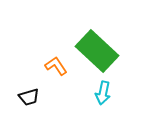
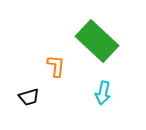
green rectangle: moved 10 px up
orange L-shape: rotated 40 degrees clockwise
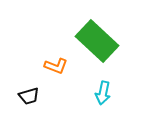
orange L-shape: rotated 105 degrees clockwise
black trapezoid: moved 1 px up
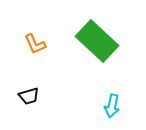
orange L-shape: moved 21 px left, 22 px up; rotated 45 degrees clockwise
cyan arrow: moved 9 px right, 13 px down
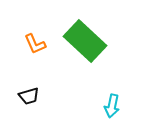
green rectangle: moved 12 px left
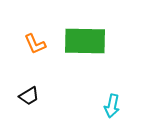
green rectangle: rotated 42 degrees counterclockwise
black trapezoid: rotated 15 degrees counterclockwise
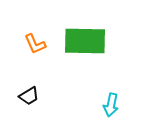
cyan arrow: moved 1 px left, 1 px up
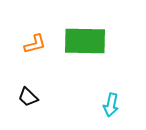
orange L-shape: rotated 80 degrees counterclockwise
black trapezoid: moved 1 px left, 1 px down; rotated 75 degrees clockwise
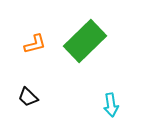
green rectangle: rotated 45 degrees counterclockwise
cyan arrow: rotated 20 degrees counterclockwise
